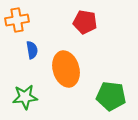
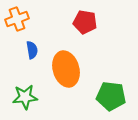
orange cross: moved 1 px up; rotated 10 degrees counterclockwise
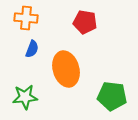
orange cross: moved 9 px right, 1 px up; rotated 25 degrees clockwise
blue semicircle: moved 1 px up; rotated 30 degrees clockwise
green pentagon: moved 1 px right
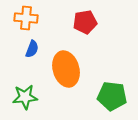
red pentagon: rotated 20 degrees counterclockwise
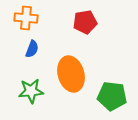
orange ellipse: moved 5 px right, 5 px down
green star: moved 6 px right, 6 px up
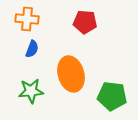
orange cross: moved 1 px right, 1 px down
red pentagon: rotated 15 degrees clockwise
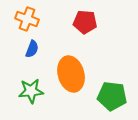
orange cross: rotated 15 degrees clockwise
